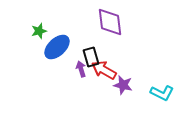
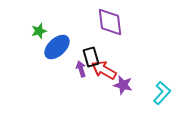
cyan L-shape: rotated 75 degrees counterclockwise
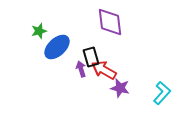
purple star: moved 3 px left, 3 px down
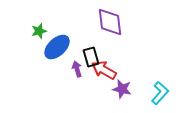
purple arrow: moved 4 px left
purple star: moved 2 px right, 1 px down
cyan L-shape: moved 2 px left
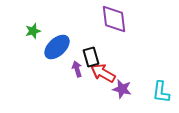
purple diamond: moved 4 px right, 3 px up
green star: moved 6 px left
red arrow: moved 1 px left, 3 px down
cyan L-shape: moved 1 px right, 1 px up; rotated 145 degrees clockwise
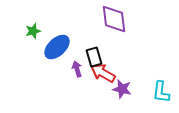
black rectangle: moved 3 px right
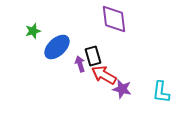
black rectangle: moved 1 px left, 1 px up
purple arrow: moved 3 px right, 5 px up
red arrow: moved 1 px right, 2 px down
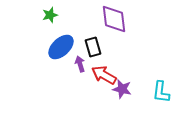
green star: moved 17 px right, 16 px up
blue ellipse: moved 4 px right
black rectangle: moved 9 px up
